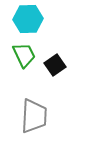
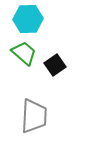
green trapezoid: moved 2 px up; rotated 24 degrees counterclockwise
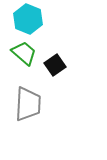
cyan hexagon: rotated 24 degrees clockwise
gray trapezoid: moved 6 px left, 12 px up
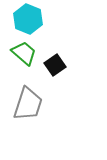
gray trapezoid: rotated 15 degrees clockwise
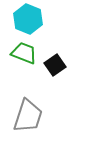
green trapezoid: rotated 20 degrees counterclockwise
gray trapezoid: moved 12 px down
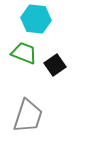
cyan hexagon: moved 8 px right; rotated 16 degrees counterclockwise
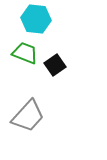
green trapezoid: moved 1 px right
gray trapezoid: rotated 24 degrees clockwise
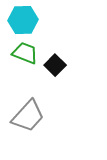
cyan hexagon: moved 13 px left, 1 px down; rotated 8 degrees counterclockwise
black square: rotated 10 degrees counterclockwise
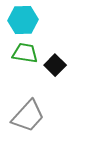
green trapezoid: rotated 12 degrees counterclockwise
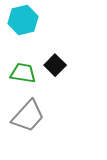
cyan hexagon: rotated 12 degrees counterclockwise
green trapezoid: moved 2 px left, 20 px down
